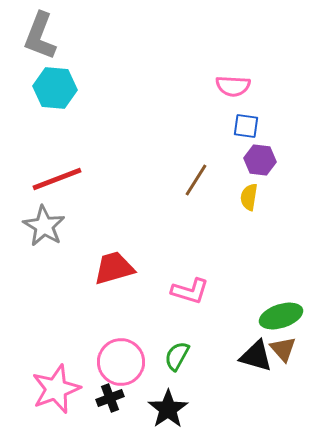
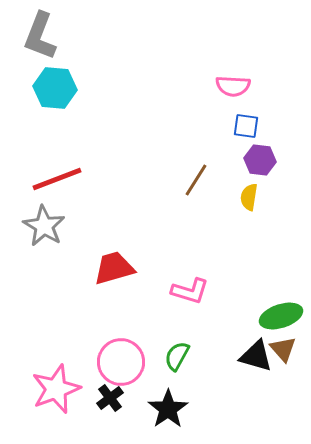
black cross: rotated 16 degrees counterclockwise
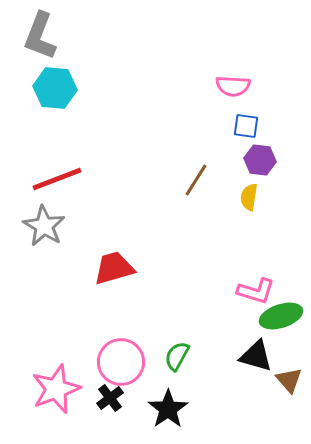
pink L-shape: moved 66 px right
brown triangle: moved 6 px right, 31 px down
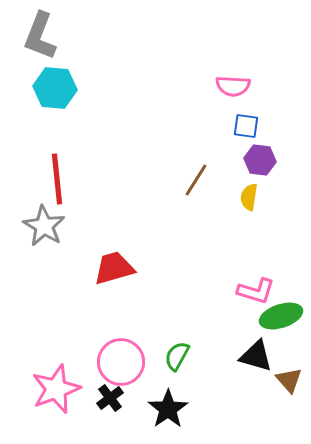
red line: rotated 75 degrees counterclockwise
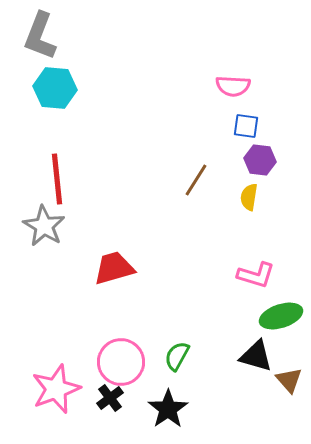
pink L-shape: moved 16 px up
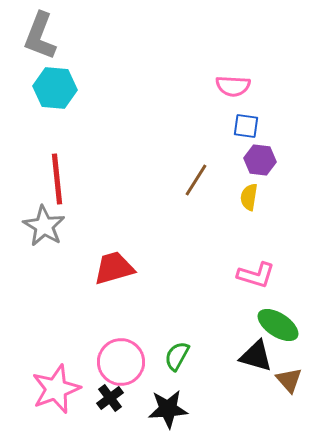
green ellipse: moved 3 px left, 9 px down; rotated 51 degrees clockwise
black star: rotated 30 degrees clockwise
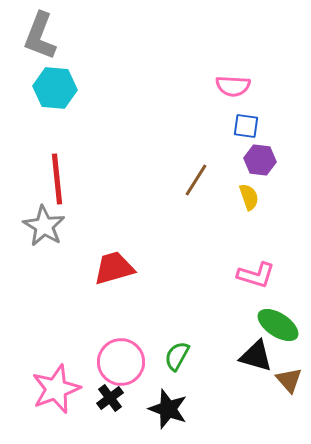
yellow semicircle: rotated 152 degrees clockwise
black star: rotated 24 degrees clockwise
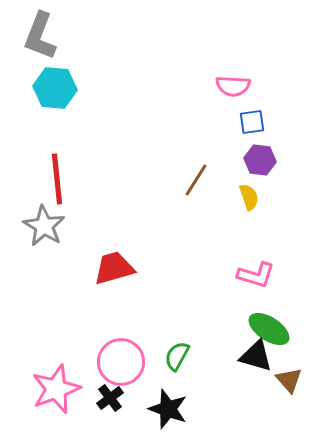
blue square: moved 6 px right, 4 px up; rotated 16 degrees counterclockwise
green ellipse: moved 9 px left, 4 px down
